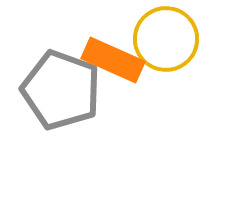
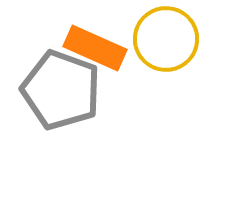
orange rectangle: moved 18 px left, 12 px up
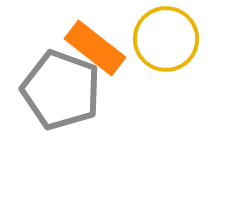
orange rectangle: rotated 14 degrees clockwise
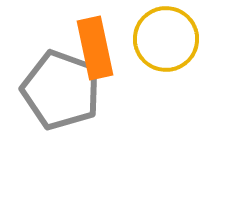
orange rectangle: rotated 40 degrees clockwise
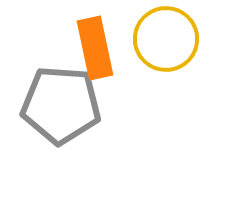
gray pentagon: moved 15 px down; rotated 16 degrees counterclockwise
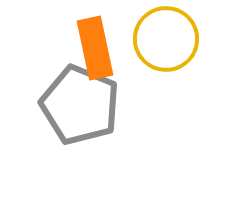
gray pentagon: moved 19 px right; rotated 18 degrees clockwise
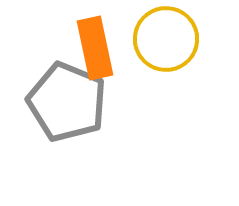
gray pentagon: moved 13 px left, 3 px up
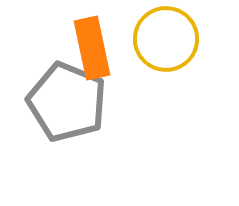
orange rectangle: moved 3 px left
